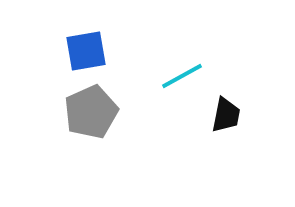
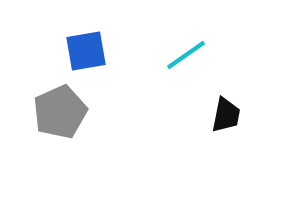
cyan line: moved 4 px right, 21 px up; rotated 6 degrees counterclockwise
gray pentagon: moved 31 px left
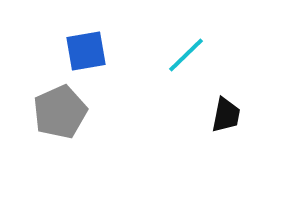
cyan line: rotated 9 degrees counterclockwise
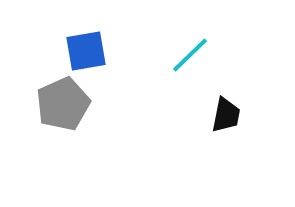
cyan line: moved 4 px right
gray pentagon: moved 3 px right, 8 px up
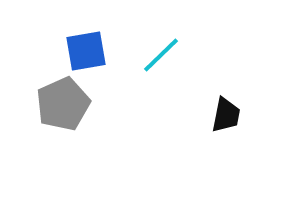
cyan line: moved 29 px left
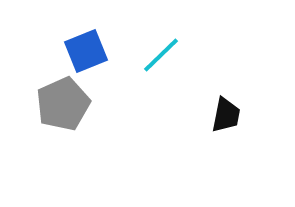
blue square: rotated 12 degrees counterclockwise
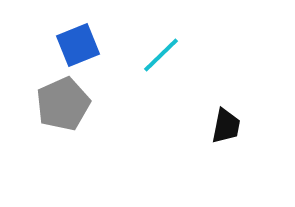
blue square: moved 8 px left, 6 px up
black trapezoid: moved 11 px down
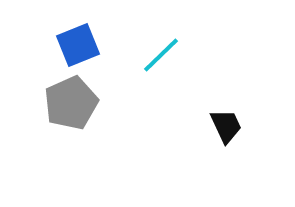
gray pentagon: moved 8 px right, 1 px up
black trapezoid: rotated 36 degrees counterclockwise
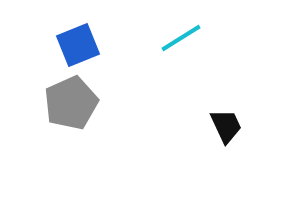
cyan line: moved 20 px right, 17 px up; rotated 12 degrees clockwise
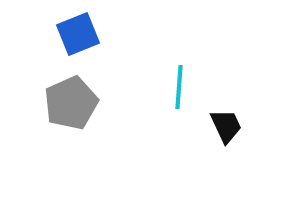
cyan line: moved 2 px left, 49 px down; rotated 54 degrees counterclockwise
blue square: moved 11 px up
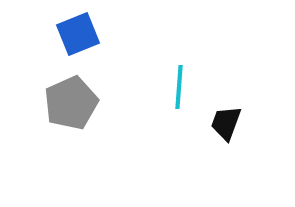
black trapezoid: moved 3 px up; rotated 135 degrees counterclockwise
